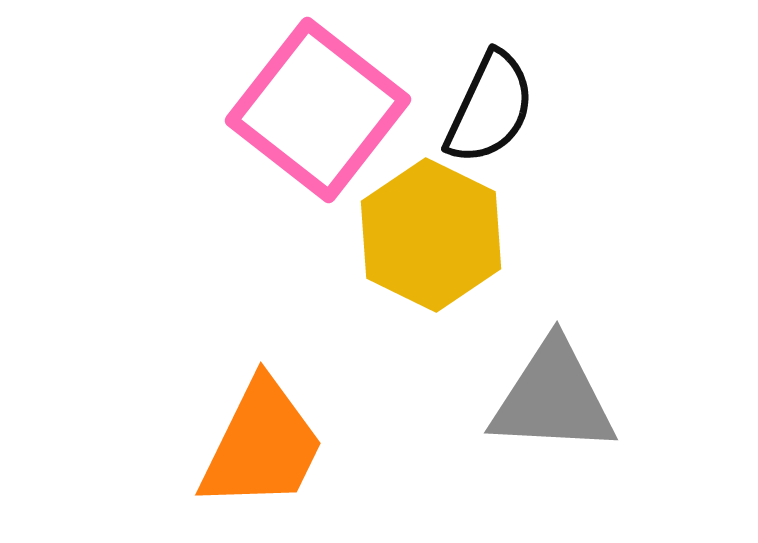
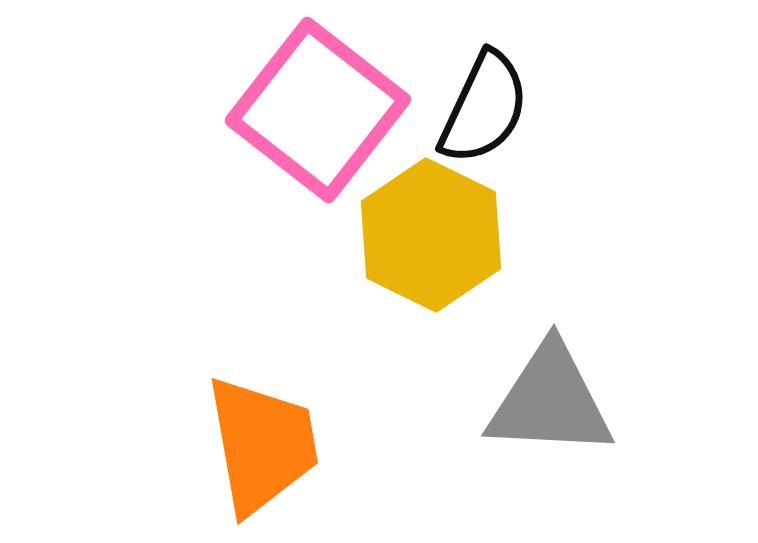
black semicircle: moved 6 px left
gray triangle: moved 3 px left, 3 px down
orange trapezoid: rotated 36 degrees counterclockwise
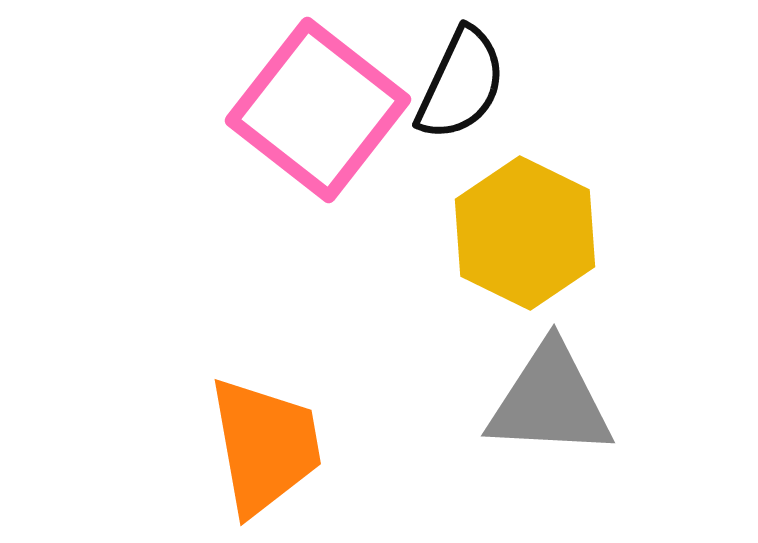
black semicircle: moved 23 px left, 24 px up
yellow hexagon: moved 94 px right, 2 px up
orange trapezoid: moved 3 px right, 1 px down
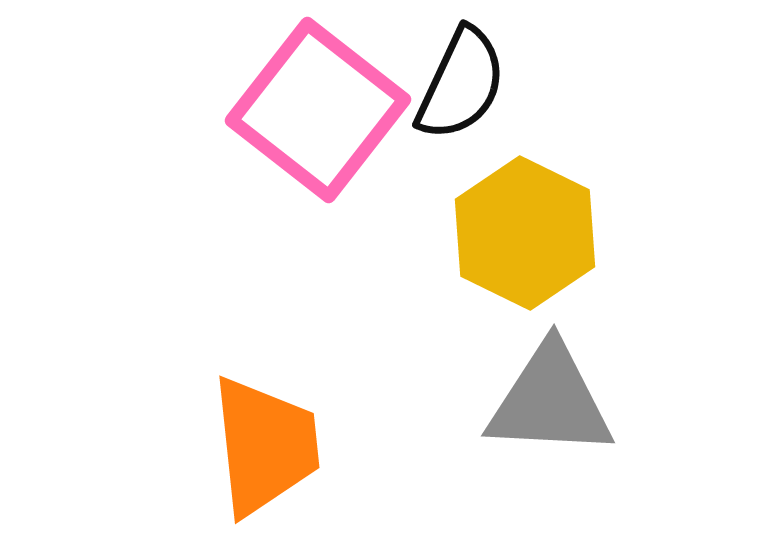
orange trapezoid: rotated 4 degrees clockwise
